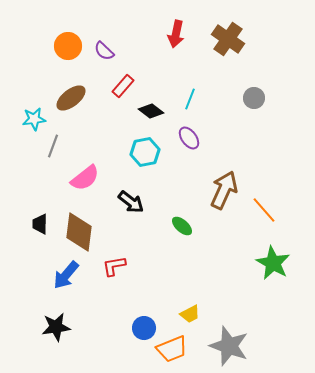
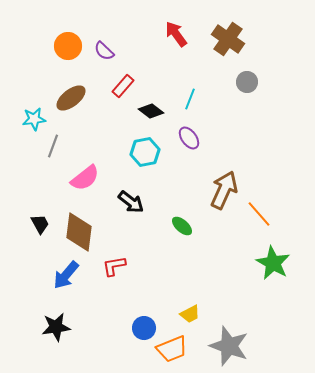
red arrow: rotated 132 degrees clockwise
gray circle: moved 7 px left, 16 px up
orange line: moved 5 px left, 4 px down
black trapezoid: rotated 150 degrees clockwise
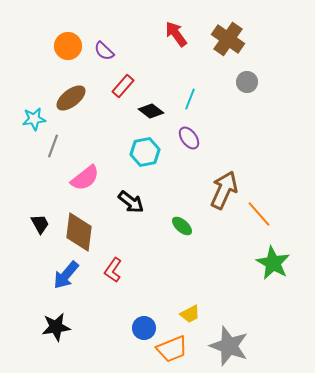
red L-shape: moved 1 px left, 4 px down; rotated 45 degrees counterclockwise
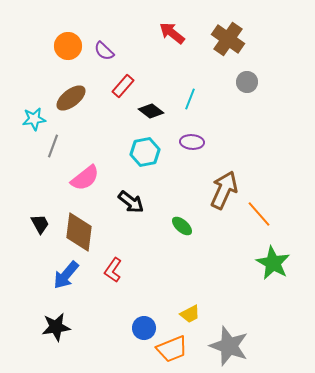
red arrow: moved 4 px left, 1 px up; rotated 16 degrees counterclockwise
purple ellipse: moved 3 px right, 4 px down; rotated 50 degrees counterclockwise
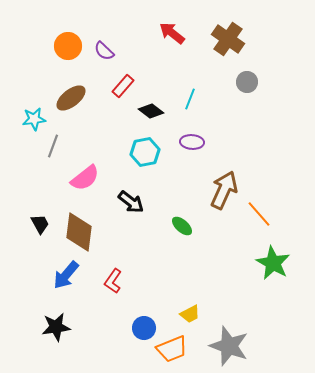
red L-shape: moved 11 px down
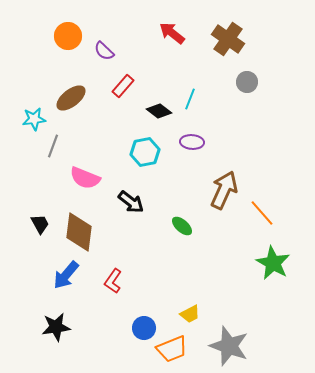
orange circle: moved 10 px up
black diamond: moved 8 px right
pink semicircle: rotated 60 degrees clockwise
orange line: moved 3 px right, 1 px up
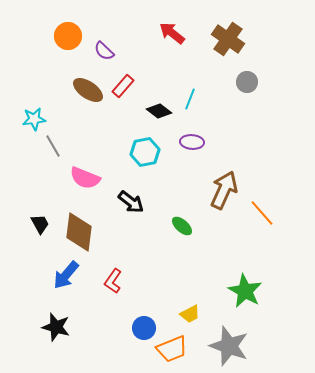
brown ellipse: moved 17 px right, 8 px up; rotated 72 degrees clockwise
gray line: rotated 50 degrees counterclockwise
green star: moved 28 px left, 28 px down
black star: rotated 24 degrees clockwise
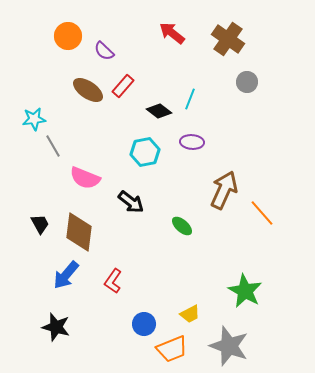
blue circle: moved 4 px up
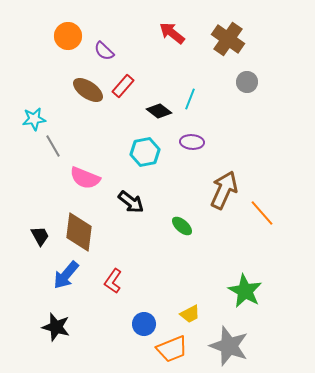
black trapezoid: moved 12 px down
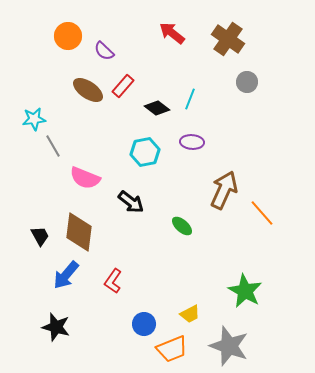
black diamond: moved 2 px left, 3 px up
